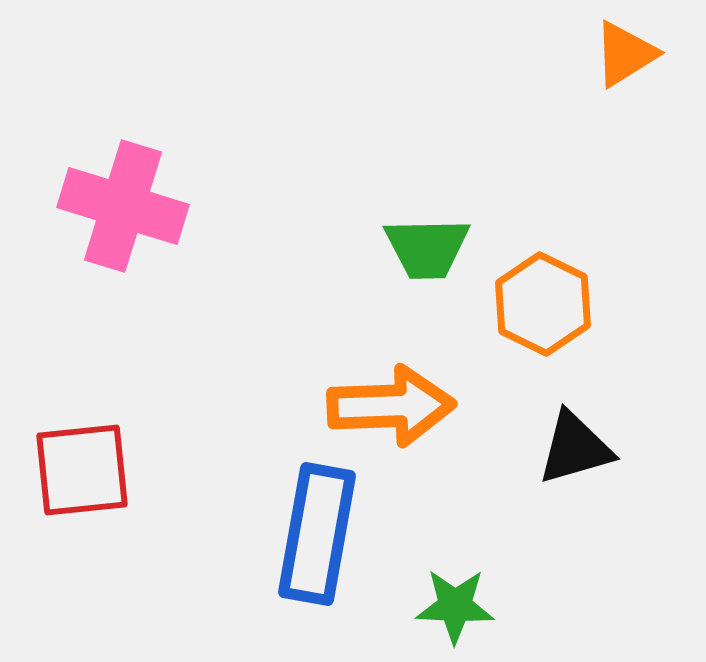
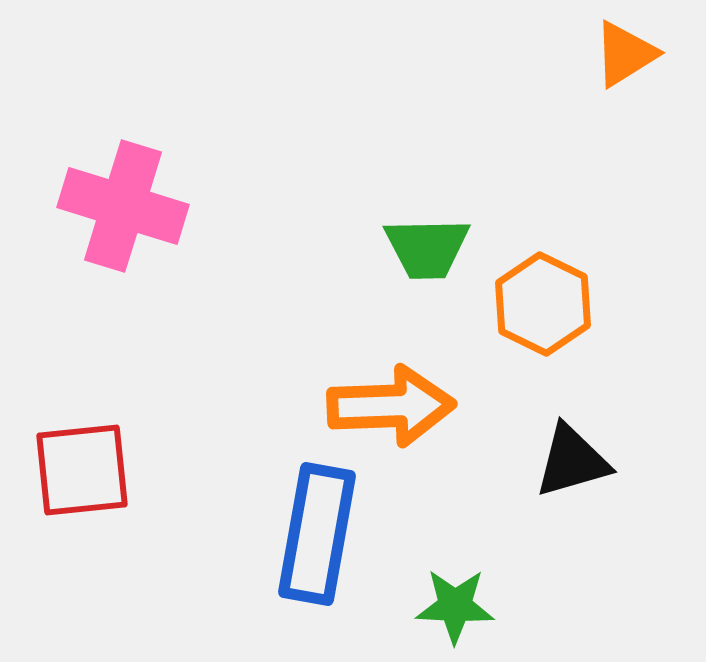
black triangle: moved 3 px left, 13 px down
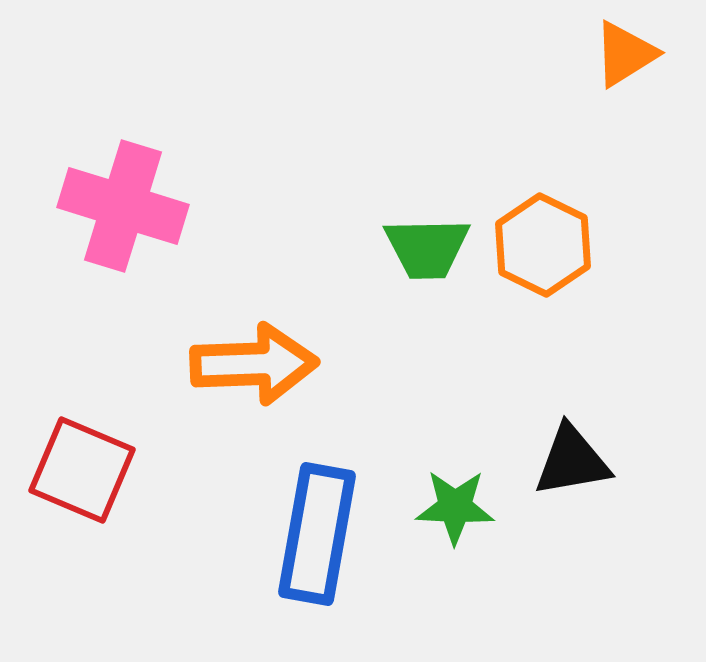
orange hexagon: moved 59 px up
orange arrow: moved 137 px left, 42 px up
black triangle: rotated 6 degrees clockwise
red square: rotated 29 degrees clockwise
green star: moved 99 px up
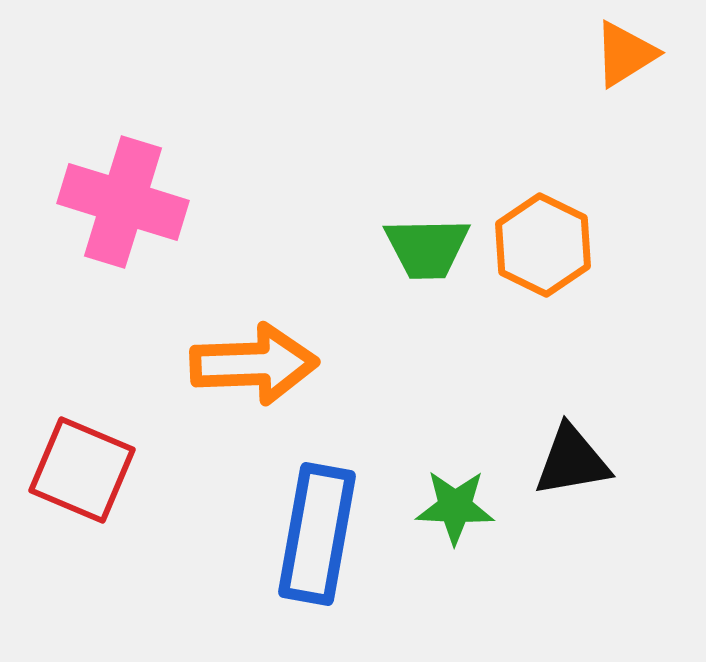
pink cross: moved 4 px up
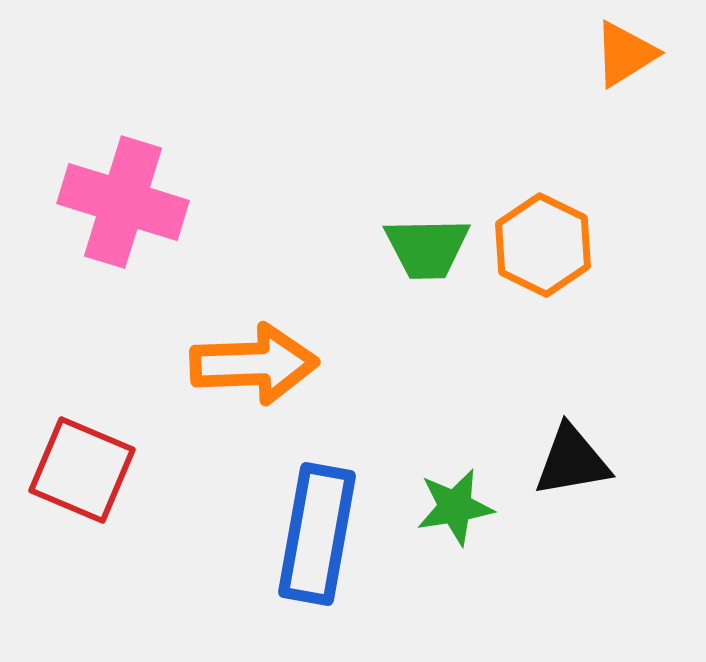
green star: rotated 12 degrees counterclockwise
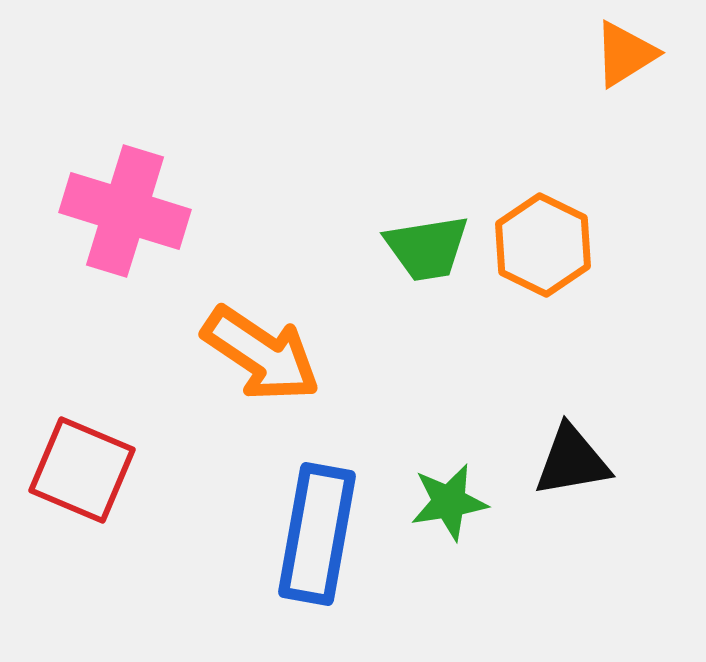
pink cross: moved 2 px right, 9 px down
green trapezoid: rotated 8 degrees counterclockwise
orange arrow: moved 7 px right, 10 px up; rotated 36 degrees clockwise
green star: moved 6 px left, 5 px up
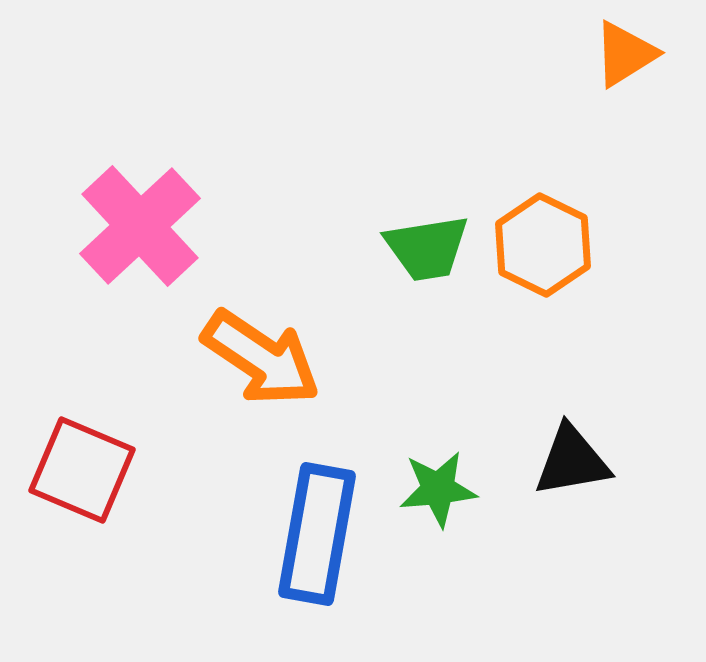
pink cross: moved 15 px right, 15 px down; rotated 30 degrees clockwise
orange arrow: moved 4 px down
green star: moved 11 px left, 13 px up; rotated 4 degrees clockwise
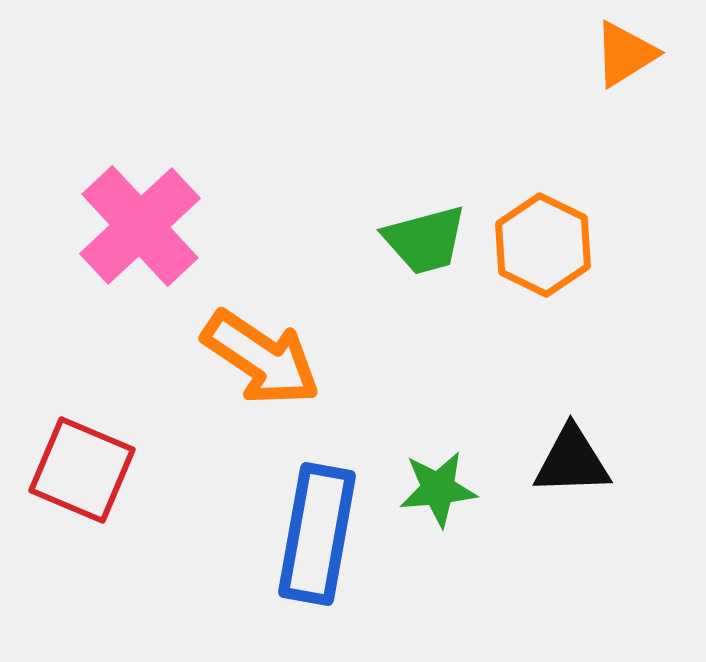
green trapezoid: moved 2 px left, 8 px up; rotated 6 degrees counterclockwise
black triangle: rotated 8 degrees clockwise
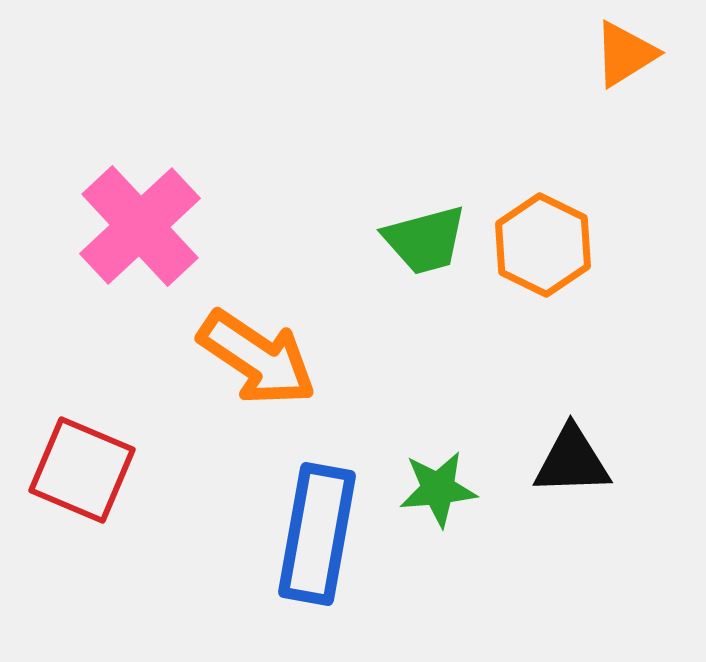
orange arrow: moved 4 px left
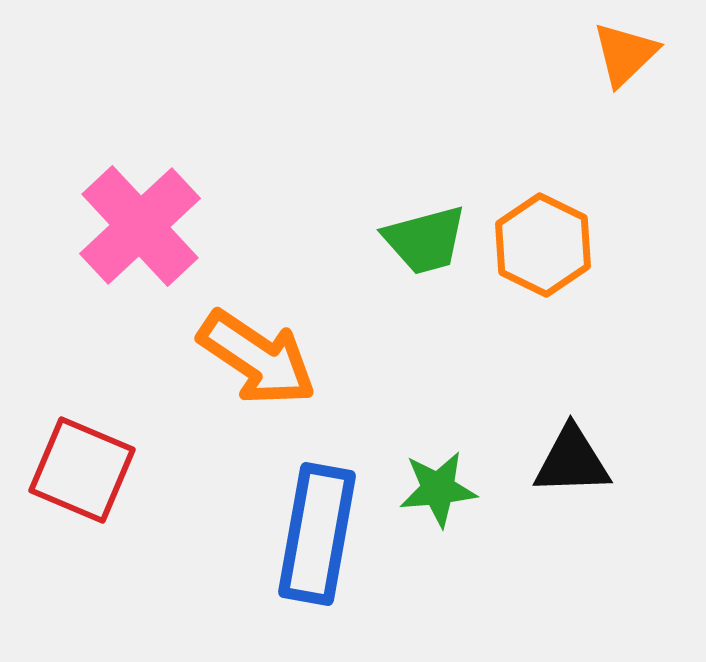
orange triangle: rotated 12 degrees counterclockwise
